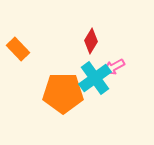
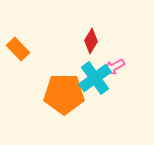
orange pentagon: moved 1 px right, 1 px down
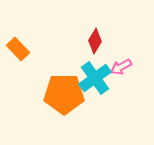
red diamond: moved 4 px right
pink arrow: moved 7 px right
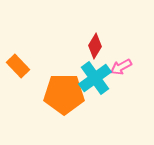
red diamond: moved 5 px down
orange rectangle: moved 17 px down
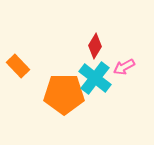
pink arrow: moved 3 px right
cyan cross: rotated 16 degrees counterclockwise
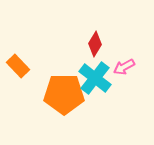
red diamond: moved 2 px up
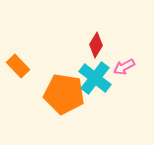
red diamond: moved 1 px right, 1 px down
orange pentagon: rotated 9 degrees clockwise
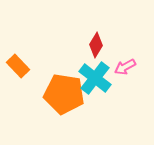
pink arrow: moved 1 px right
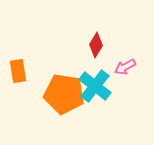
orange rectangle: moved 5 px down; rotated 35 degrees clockwise
cyan cross: moved 8 px down
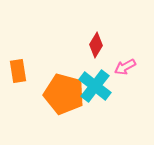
orange pentagon: rotated 6 degrees clockwise
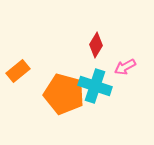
orange rectangle: rotated 60 degrees clockwise
cyan cross: rotated 20 degrees counterclockwise
